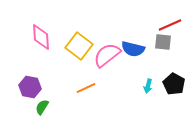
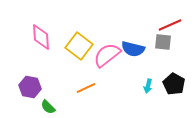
green semicircle: moved 6 px right; rotated 77 degrees counterclockwise
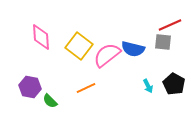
cyan arrow: rotated 40 degrees counterclockwise
green semicircle: moved 2 px right, 6 px up
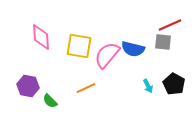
yellow square: rotated 28 degrees counterclockwise
pink semicircle: rotated 12 degrees counterclockwise
purple hexagon: moved 2 px left, 1 px up
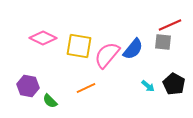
pink diamond: moved 2 px right, 1 px down; rotated 60 degrees counterclockwise
blue semicircle: rotated 65 degrees counterclockwise
cyan arrow: rotated 24 degrees counterclockwise
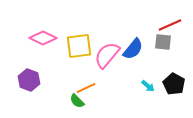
yellow square: rotated 16 degrees counterclockwise
purple hexagon: moved 1 px right, 6 px up; rotated 10 degrees clockwise
green semicircle: moved 27 px right
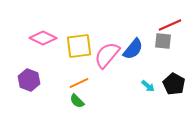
gray square: moved 1 px up
orange line: moved 7 px left, 5 px up
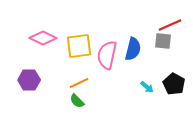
blue semicircle: rotated 25 degrees counterclockwise
pink semicircle: rotated 28 degrees counterclockwise
purple hexagon: rotated 20 degrees counterclockwise
cyan arrow: moved 1 px left, 1 px down
